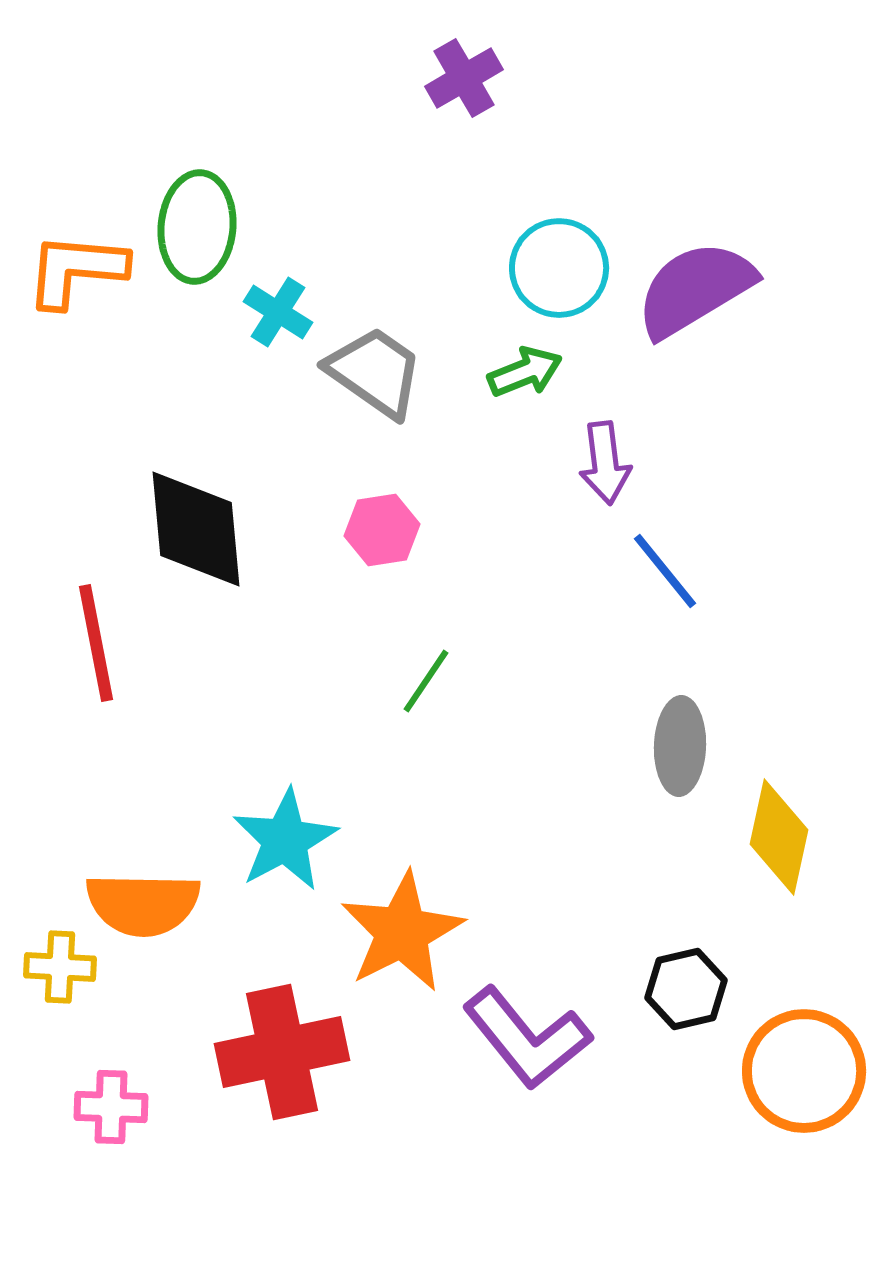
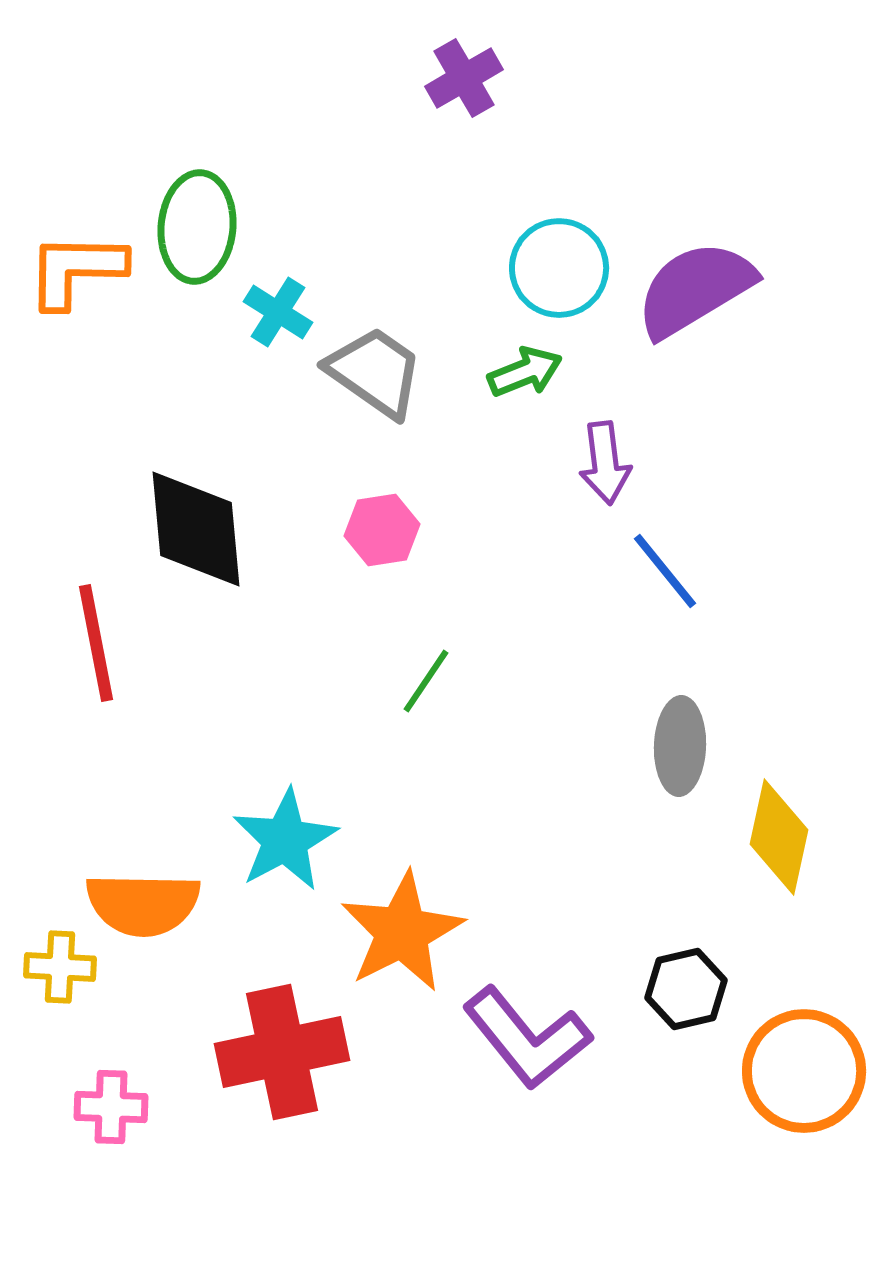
orange L-shape: rotated 4 degrees counterclockwise
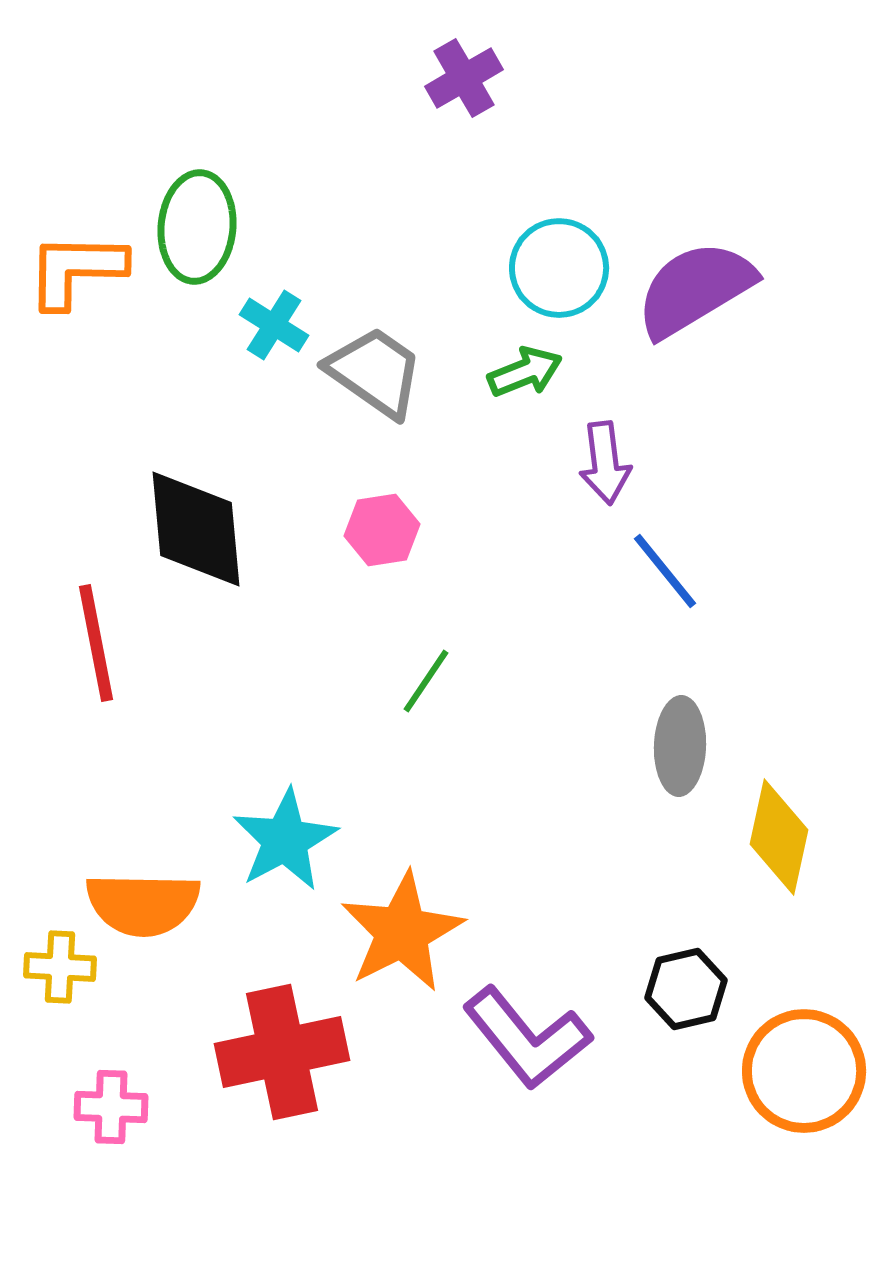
cyan cross: moved 4 px left, 13 px down
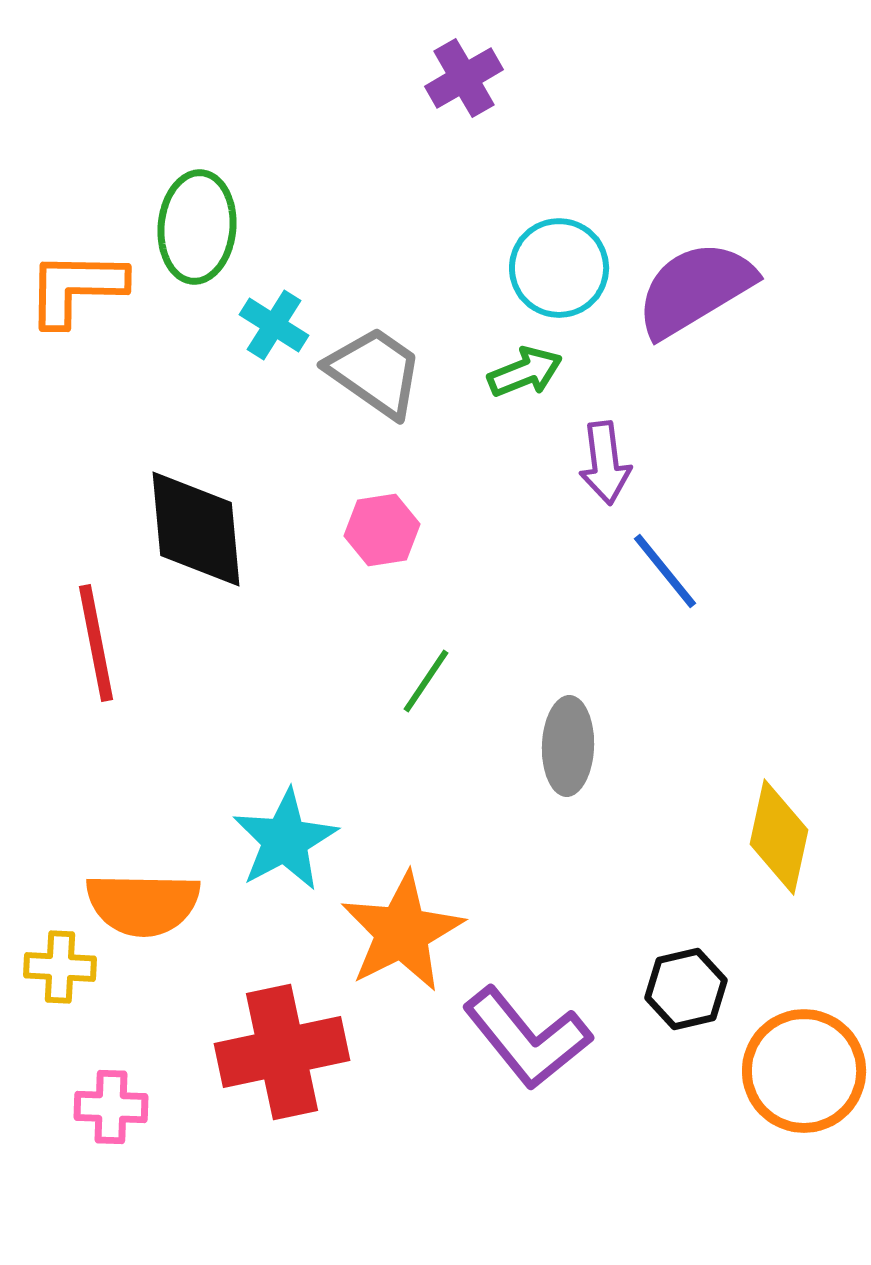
orange L-shape: moved 18 px down
gray ellipse: moved 112 px left
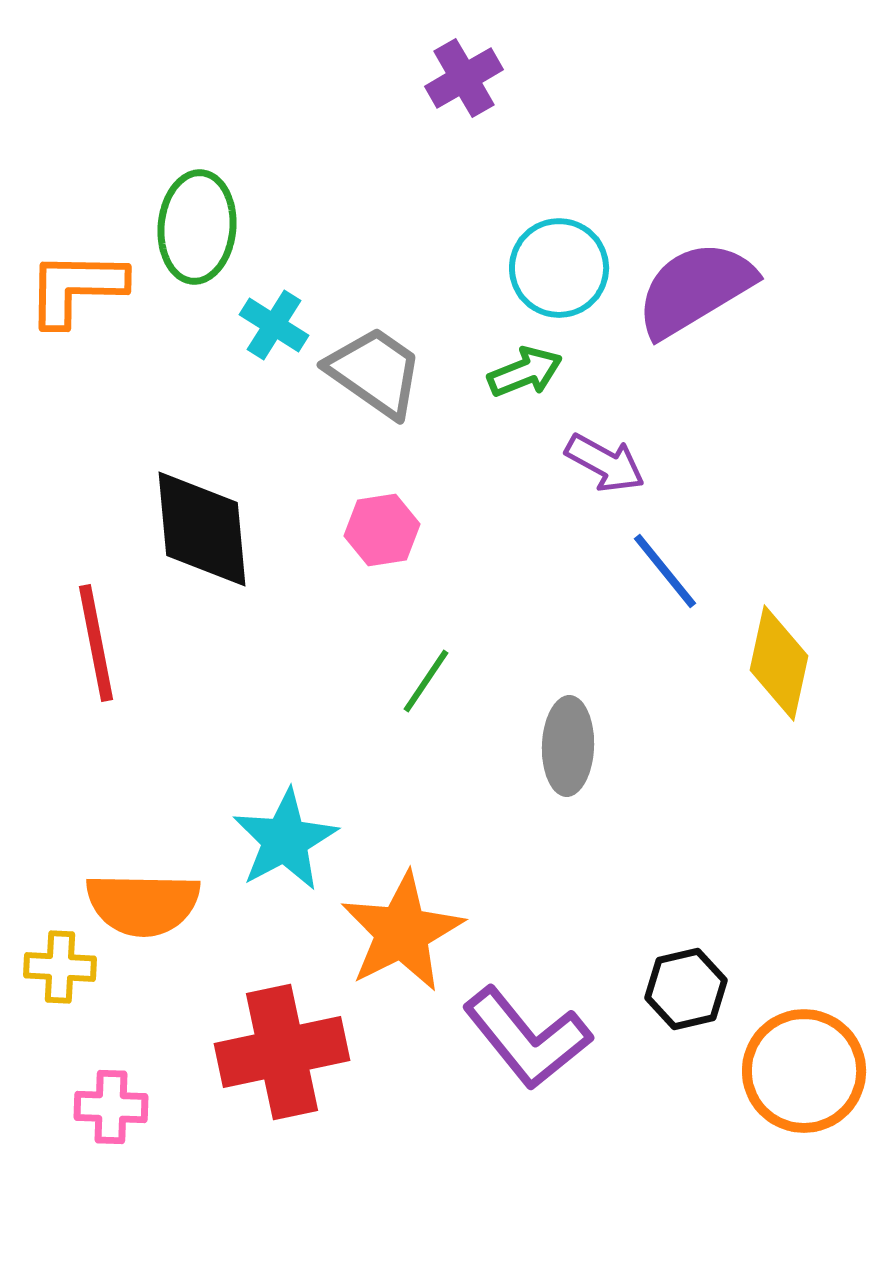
purple arrow: rotated 54 degrees counterclockwise
black diamond: moved 6 px right
yellow diamond: moved 174 px up
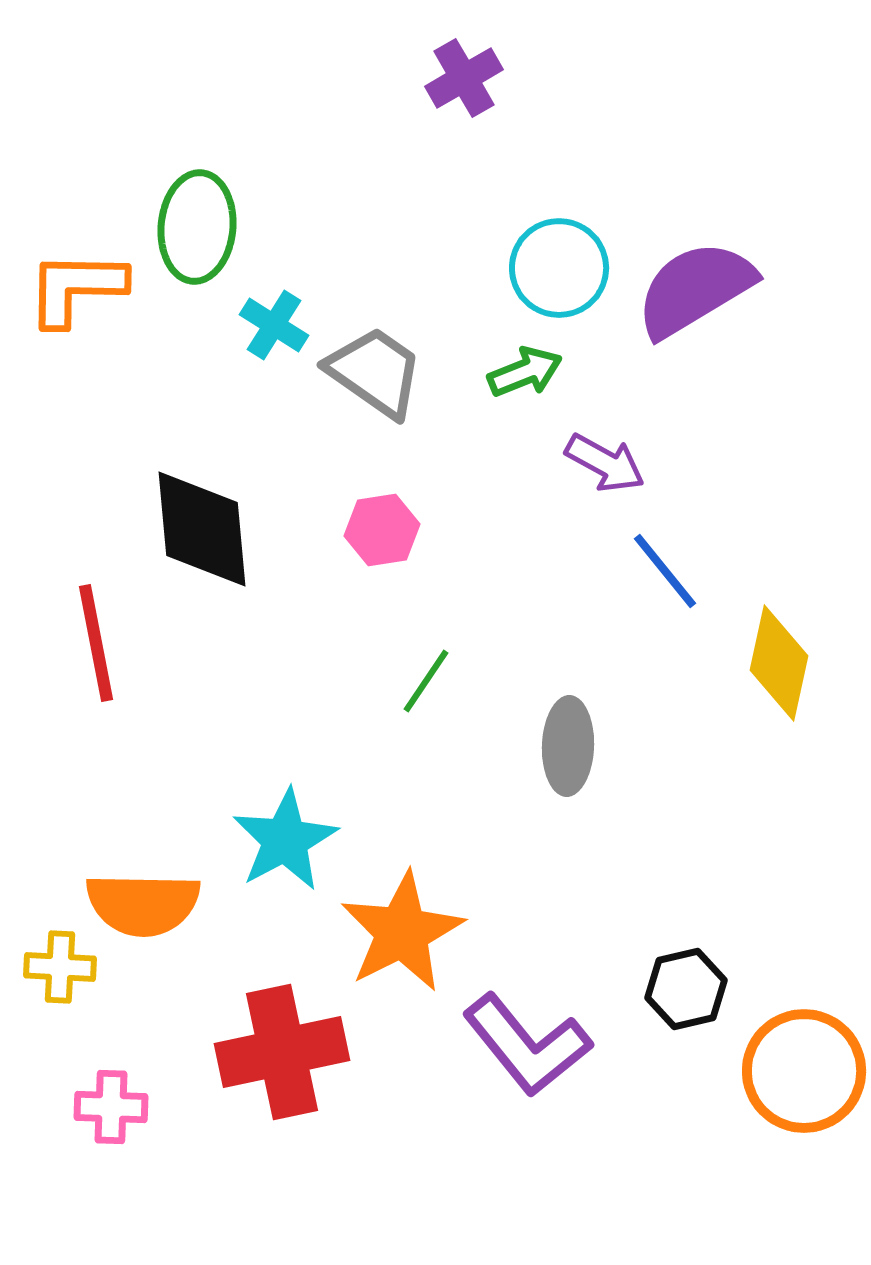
purple L-shape: moved 7 px down
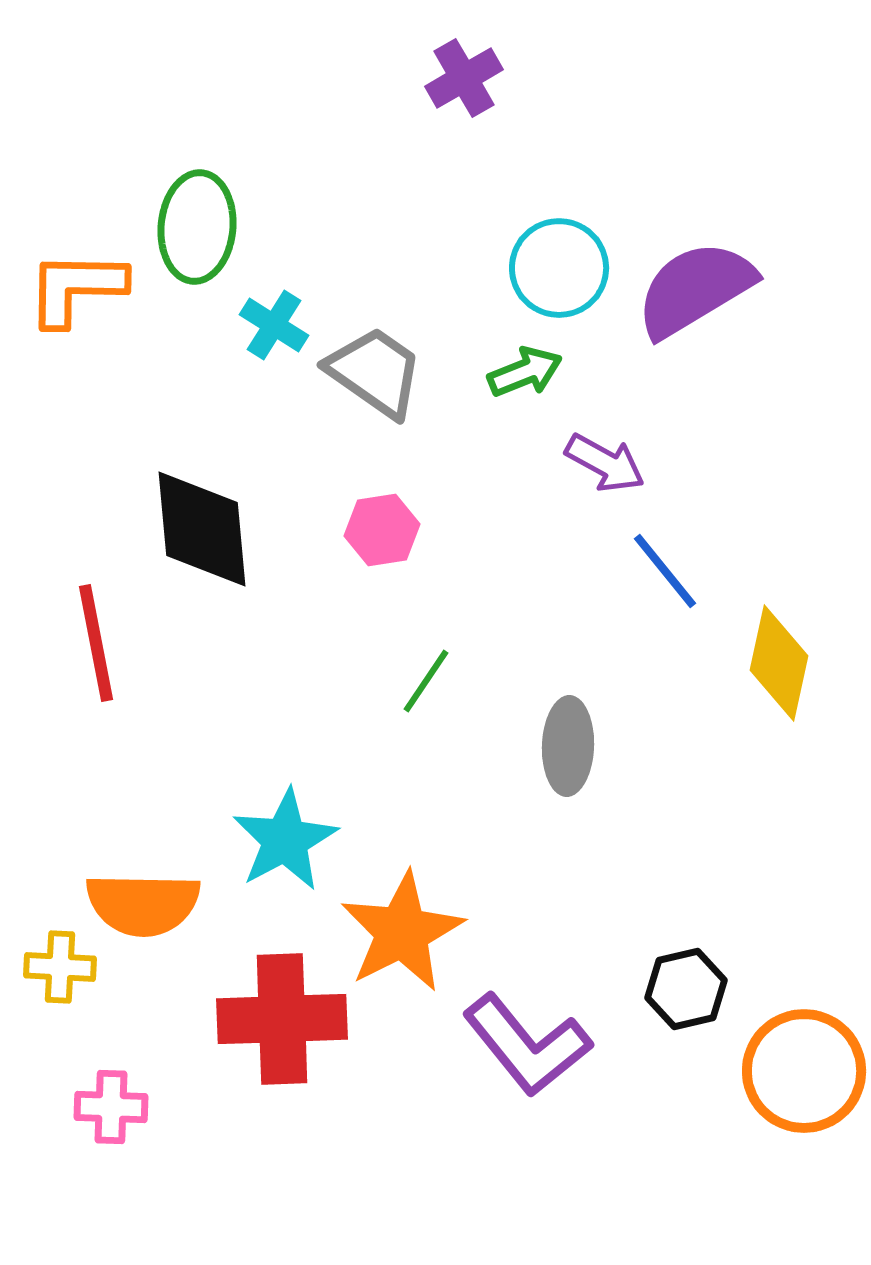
red cross: moved 33 px up; rotated 10 degrees clockwise
